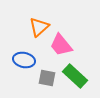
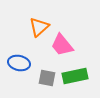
pink trapezoid: moved 1 px right
blue ellipse: moved 5 px left, 3 px down
green rectangle: rotated 55 degrees counterclockwise
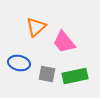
orange triangle: moved 3 px left
pink trapezoid: moved 2 px right, 3 px up
gray square: moved 4 px up
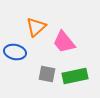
blue ellipse: moved 4 px left, 11 px up
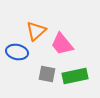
orange triangle: moved 4 px down
pink trapezoid: moved 2 px left, 2 px down
blue ellipse: moved 2 px right
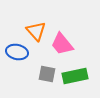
orange triangle: rotated 30 degrees counterclockwise
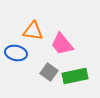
orange triangle: moved 3 px left; rotated 40 degrees counterclockwise
blue ellipse: moved 1 px left, 1 px down
gray square: moved 2 px right, 2 px up; rotated 24 degrees clockwise
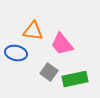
green rectangle: moved 3 px down
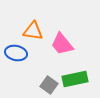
gray square: moved 13 px down
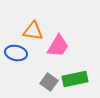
pink trapezoid: moved 4 px left, 2 px down; rotated 110 degrees counterclockwise
gray square: moved 3 px up
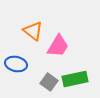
orange triangle: rotated 30 degrees clockwise
blue ellipse: moved 11 px down
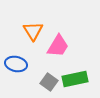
orange triangle: rotated 20 degrees clockwise
